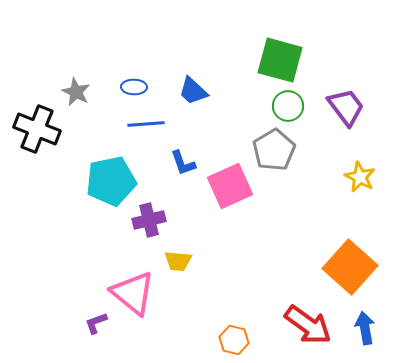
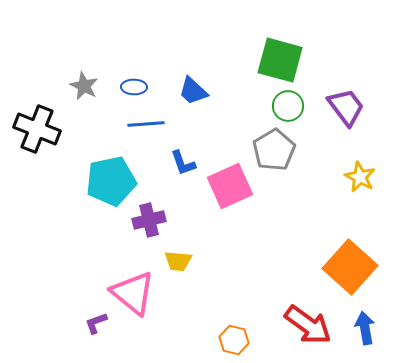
gray star: moved 8 px right, 6 px up
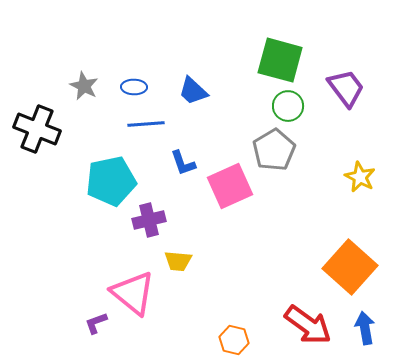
purple trapezoid: moved 19 px up
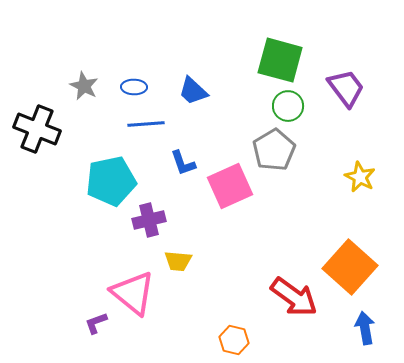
red arrow: moved 14 px left, 28 px up
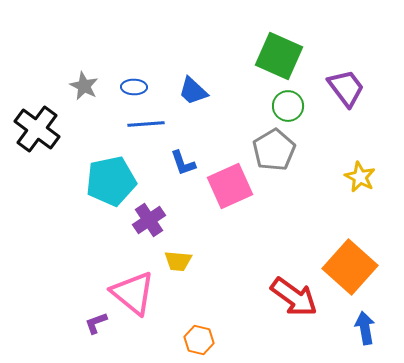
green square: moved 1 px left, 4 px up; rotated 9 degrees clockwise
black cross: rotated 15 degrees clockwise
purple cross: rotated 20 degrees counterclockwise
orange hexagon: moved 35 px left
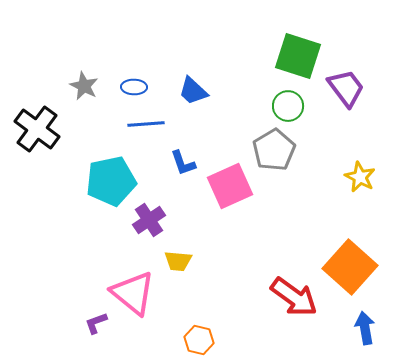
green square: moved 19 px right; rotated 6 degrees counterclockwise
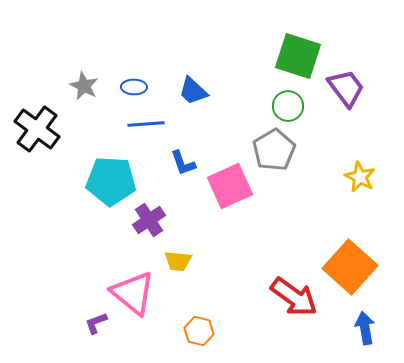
cyan pentagon: rotated 15 degrees clockwise
orange hexagon: moved 9 px up
